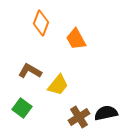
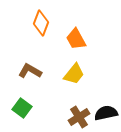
yellow trapezoid: moved 16 px right, 11 px up
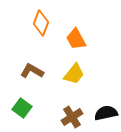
brown L-shape: moved 2 px right
brown cross: moved 7 px left
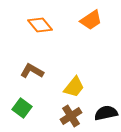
orange diamond: moved 1 px left, 2 px down; rotated 60 degrees counterclockwise
orange trapezoid: moved 15 px right, 19 px up; rotated 95 degrees counterclockwise
yellow trapezoid: moved 13 px down
brown cross: moved 1 px left, 1 px up
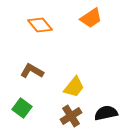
orange trapezoid: moved 2 px up
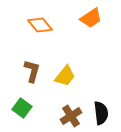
brown L-shape: rotated 75 degrees clockwise
yellow trapezoid: moved 9 px left, 11 px up
black semicircle: moved 5 px left; rotated 95 degrees clockwise
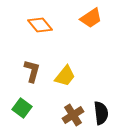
brown cross: moved 2 px right, 1 px up
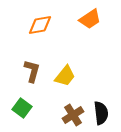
orange trapezoid: moved 1 px left, 1 px down
orange diamond: rotated 60 degrees counterclockwise
